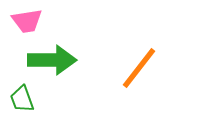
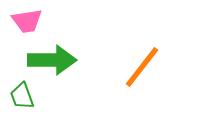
orange line: moved 3 px right, 1 px up
green trapezoid: moved 3 px up
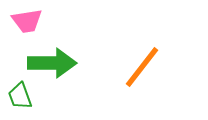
green arrow: moved 3 px down
green trapezoid: moved 2 px left
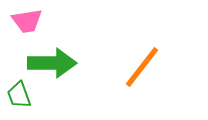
green trapezoid: moved 1 px left, 1 px up
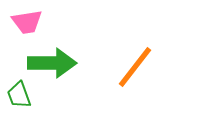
pink trapezoid: moved 1 px down
orange line: moved 7 px left
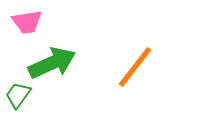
green arrow: rotated 24 degrees counterclockwise
green trapezoid: moved 1 px left; rotated 56 degrees clockwise
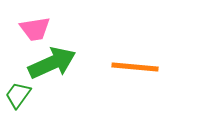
pink trapezoid: moved 8 px right, 7 px down
orange line: rotated 57 degrees clockwise
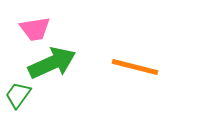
orange line: rotated 9 degrees clockwise
